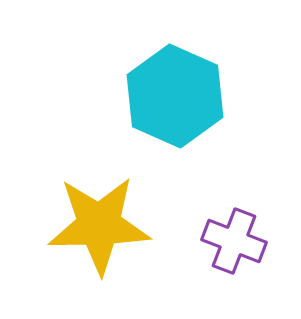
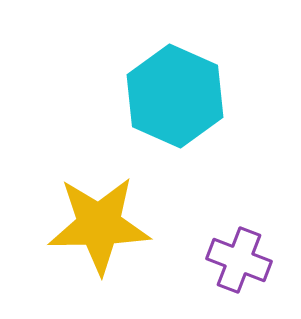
purple cross: moved 5 px right, 19 px down
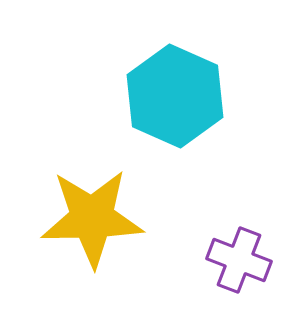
yellow star: moved 7 px left, 7 px up
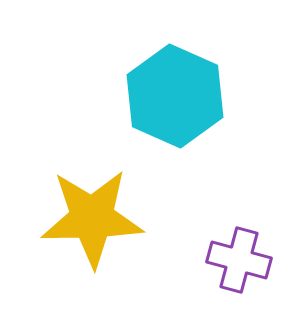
purple cross: rotated 6 degrees counterclockwise
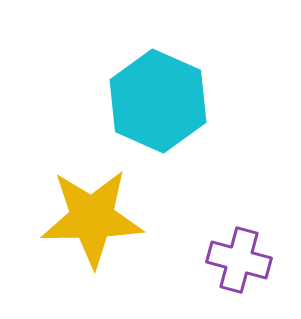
cyan hexagon: moved 17 px left, 5 px down
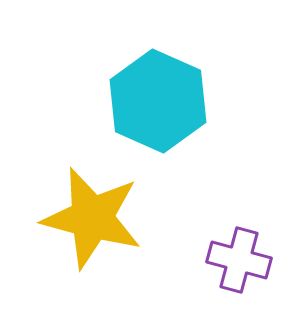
yellow star: rotated 16 degrees clockwise
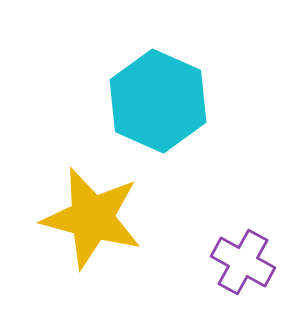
purple cross: moved 4 px right, 2 px down; rotated 14 degrees clockwise
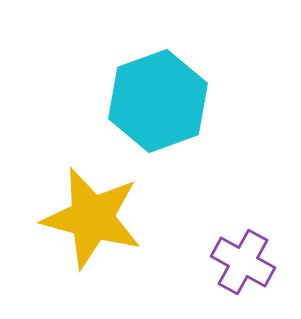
cyan hexagon: rotated 16 degrees clockwise
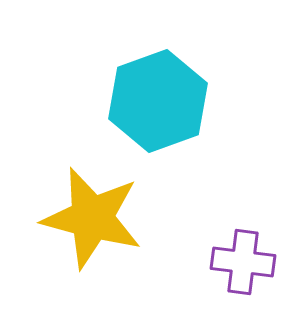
purple cross: rotated 22 degrees counterclockwise
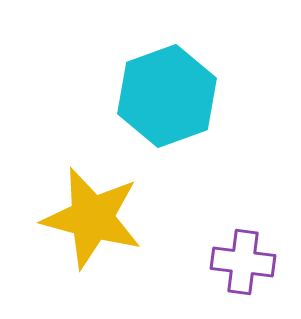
cyan hexagon: moved 9 px right, 5 px up
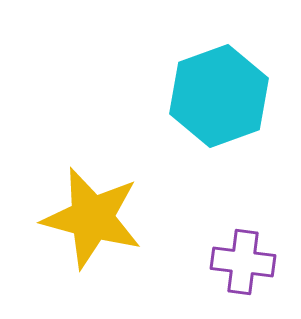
cyan hexagon: moved 52 px right
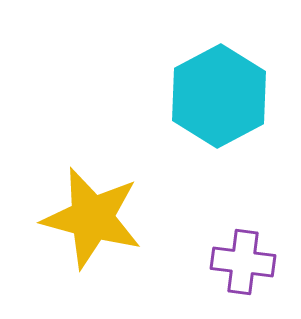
cyan hexagon: rotated 8 degrees counterclockwise
